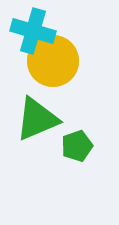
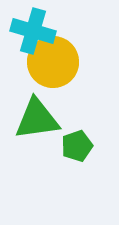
yellow circle: moved 1 px down
green triangle: rotated 15 degrees clockwise
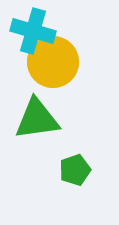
green pentagon: moved 2 px left, 24 px down
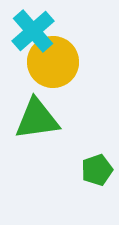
cyan cross: rotated 33 degrees clockwise
green pentagon: moved 22 px right
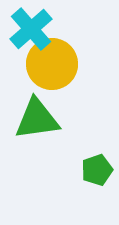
cyan cross: moved 2 px left, 2 px up
yellow circle: moved 1 px left, 2 px down
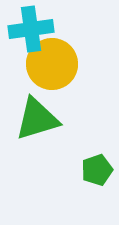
cyan cross: rotated 33 degrees clockwise
green triangle: rotated 9 degrees counterclockwise
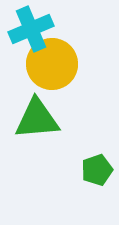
cyan cross: rotated 15 degrees counterclockwise
green triangle: rotated 12 degrees clockwise
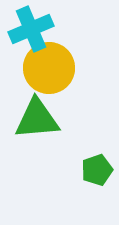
yellow circle: moved 3 px left, 4 px down
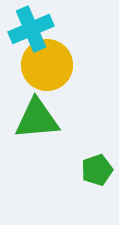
yellow circle: moved 2 px left, 3 px up
